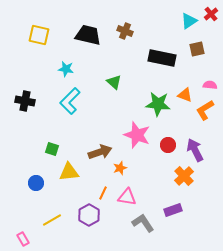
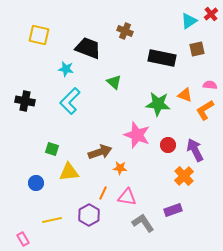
black trapezoid: moved 13 px down; rotated 8 degrees clockwise
orange star: rotated 24 degrees clockwise
yellow line: rotated 18 degrees clockwise
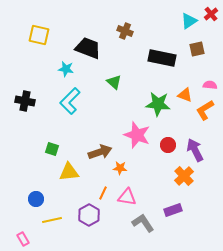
blue circle: moved 16 px down
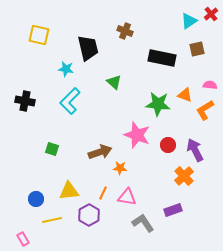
black trapezoid: rotated 56 degrees clockwise
yellow triangle: moved 19 px down
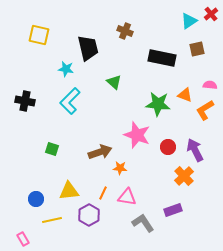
red circle: moved 2 px down
